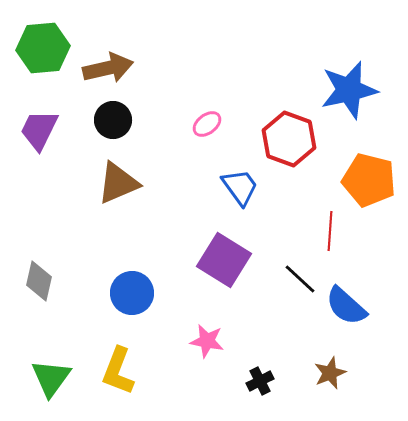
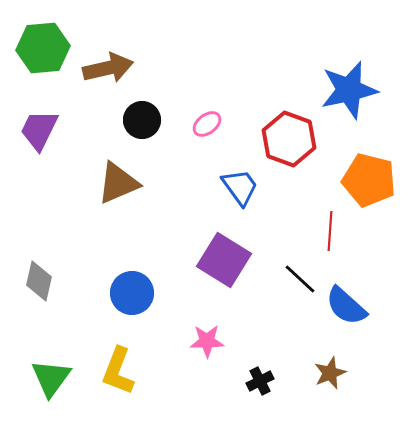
black circle: moved 29 px right
pink star: rotated 12 degrees counterclockwise
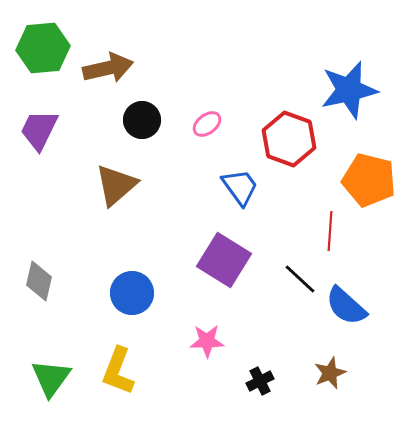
brown triangle: moved 2 px left, 2 px down; rotated 18 degrees counterclockwise
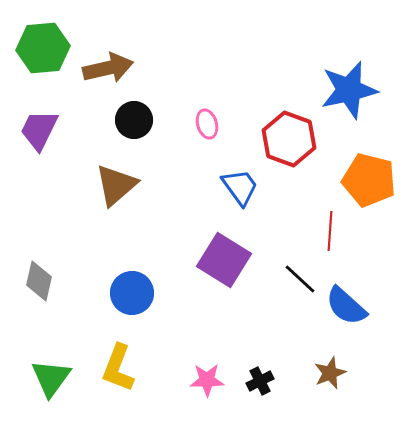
black circle: moved 8 px left
pink ellipse: rotated 68 degrees counterclockwise
pink star: moved 39 px down
yellow L-shape: moved 3 px up
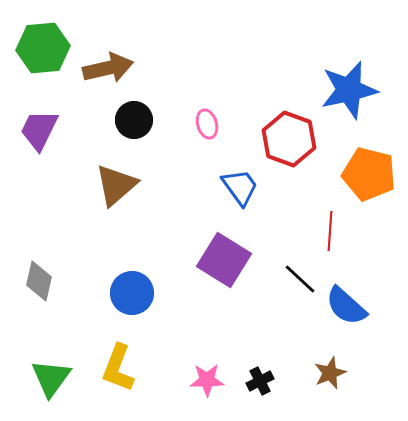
orange pentagon: moved 6 px up
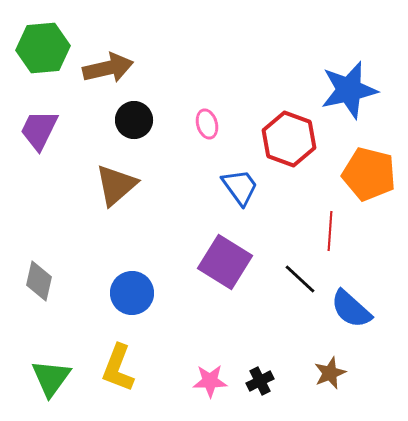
purple square: moved 1 px right, 2 px down
blue semicircle: moved 5 px right, 3 px down
pink star: moved 3 px right, 1 px down
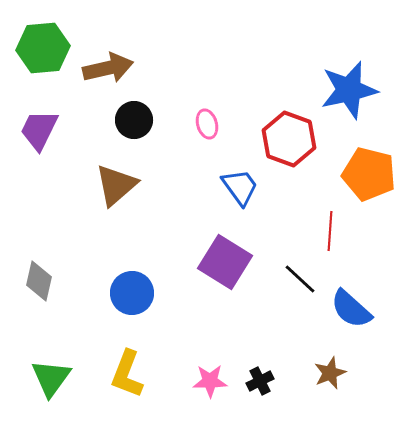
yellow L-shape: moved 9 px right, 6 px down
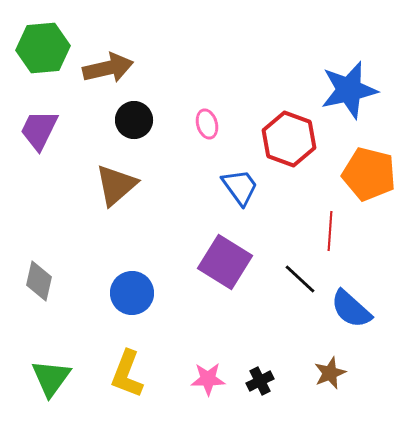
pink star: moved 2 px left, 2 px up
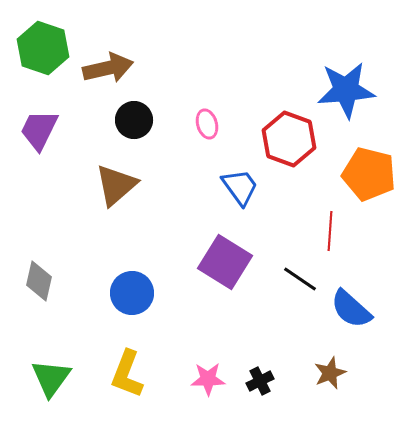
green hexagon: rotated 24 degrees clockwise
blue star: moved 3 px left; rotated 8 degrees clockwise
black line: rotated 9 degrees counterclockwise
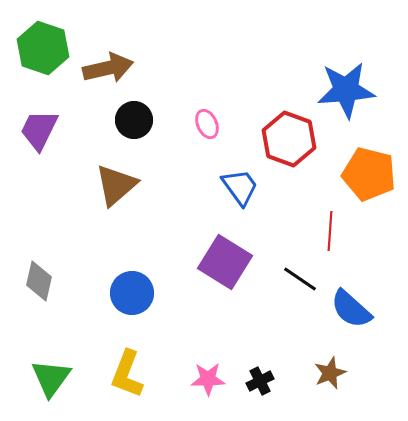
pink ellipse: rotated 8 degrees counterclockwise
